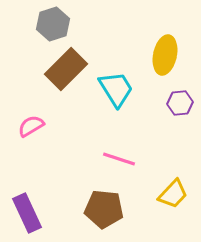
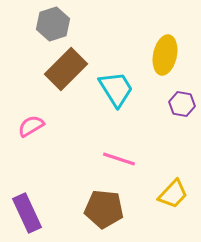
purple hexagon: moved 2 px right, 1 px down; rotated 15 degrees clockwise
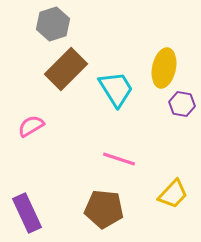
yellow ellipse: moved 1 px left, 13 px down
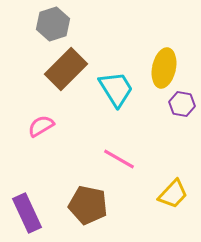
pink semicircle: moved 10 px right
pink line: rotated 12 degrees clockwise
brown pentagon: moved 16 px left, 4 px up; rotated 6 degrees clockwise
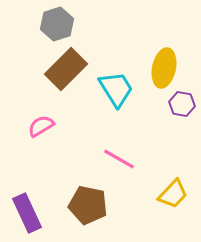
gray hexagon: moved 4 px right
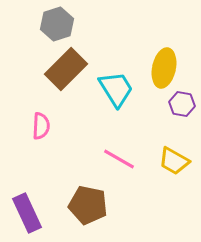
pink semicircle: rotated 124 degrees clockwise
yellow trapezoid: moved 1 px right, 33 px up; rotated 76 degrees clockwise
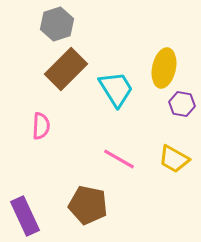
yellow trapezoid: moved 2 px up
purple rectangle: moved 2 px left, 3 px down
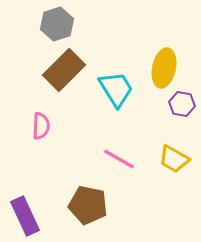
brown rectangle: moved 2 px left, 1 px down
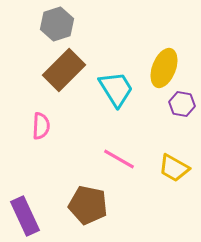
yellow ellipse: rotated 9 degrees clockwise
yellow trapezoid: moved 9 px down
